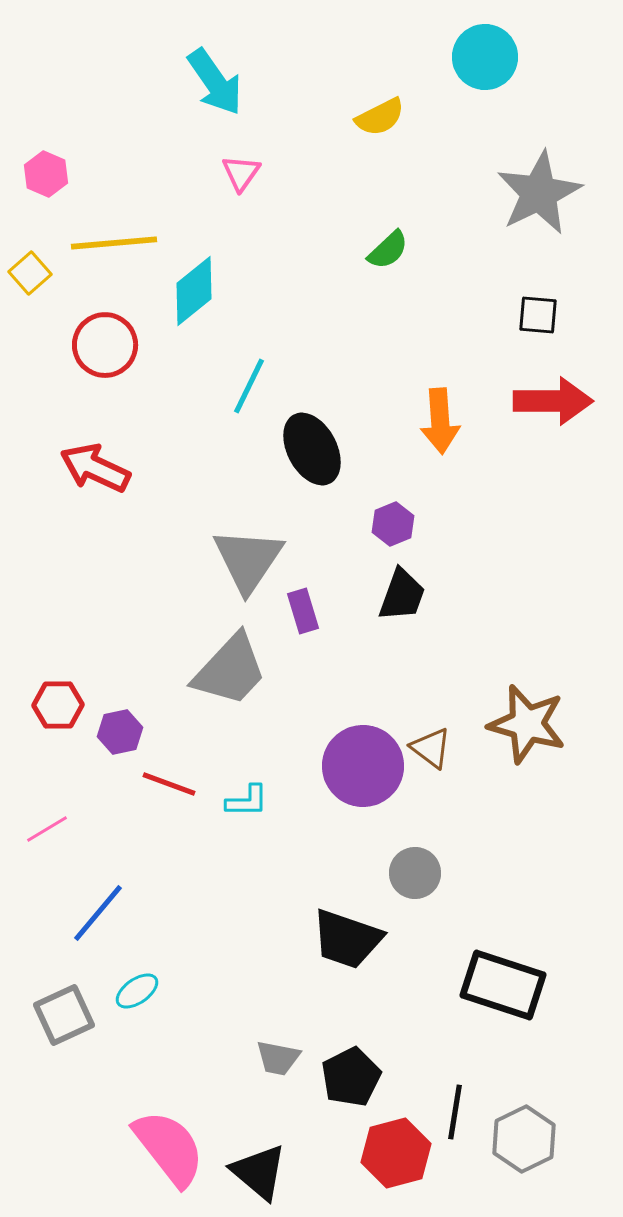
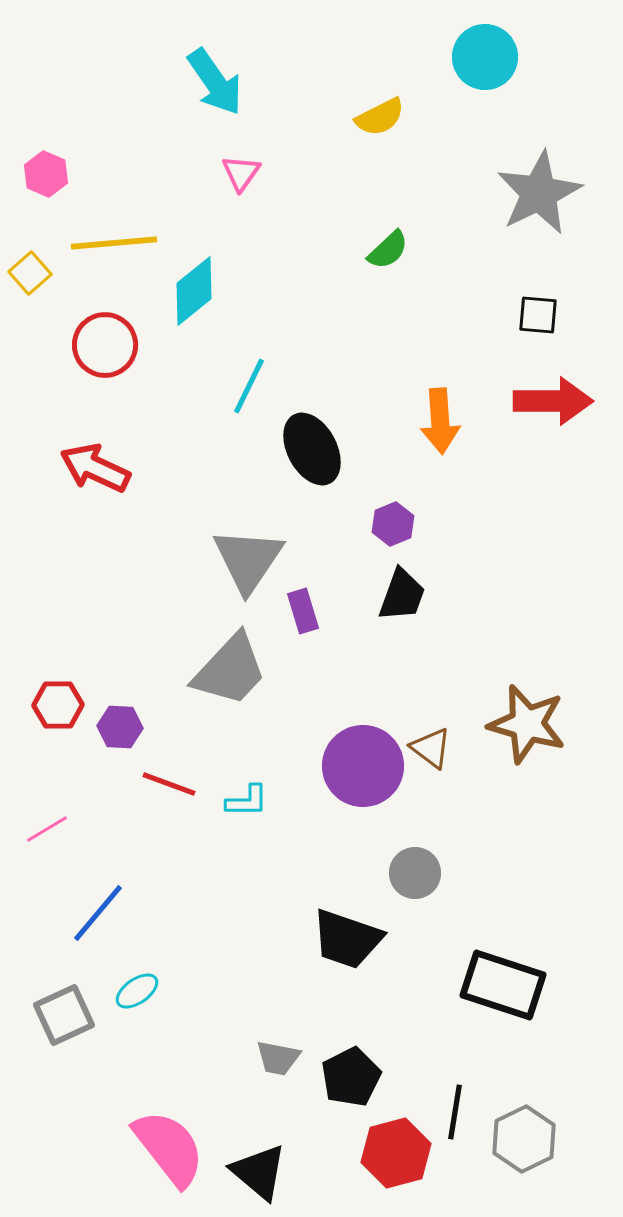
purple hexagon at (120, 732): moved 5 px up; rotated 15 degrees clockwise
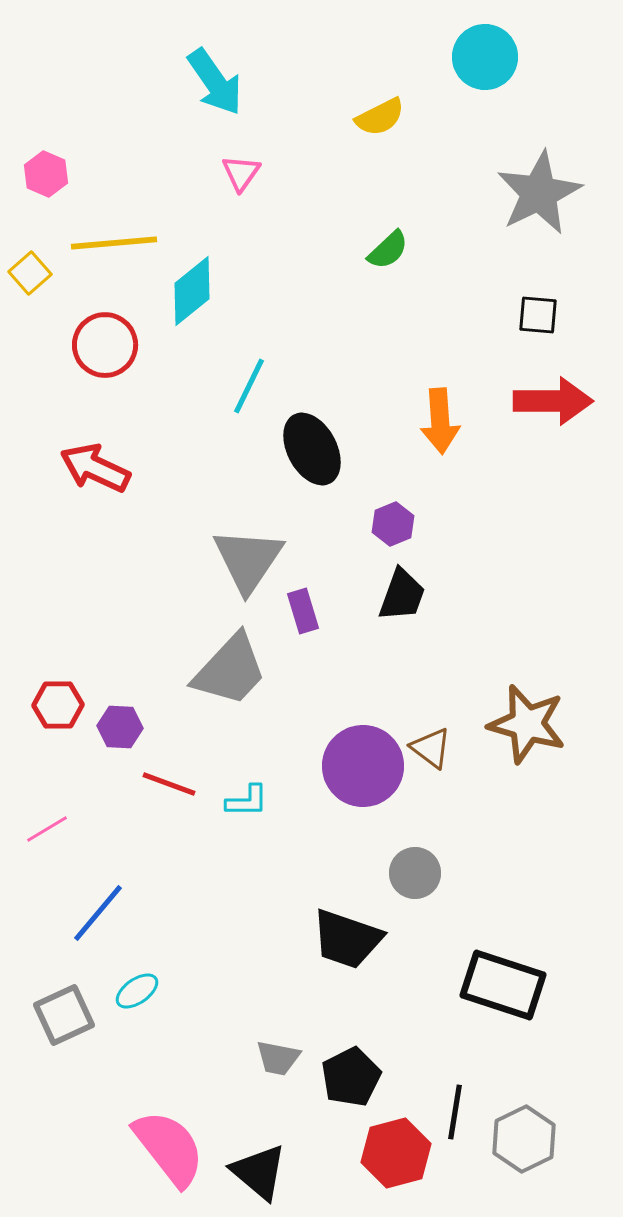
cyan diamond at (194, 291): moved 2 px left
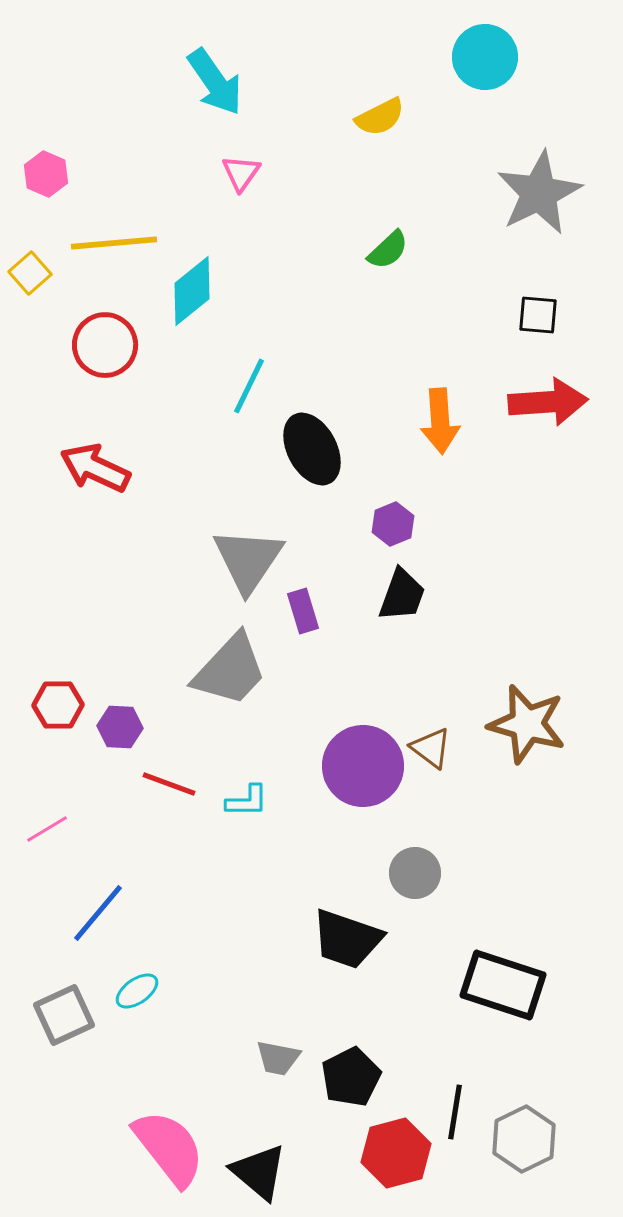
red arrow at (553, 401): moved 5 px left, 1 px down; rotated 4 degrees counterclockwise
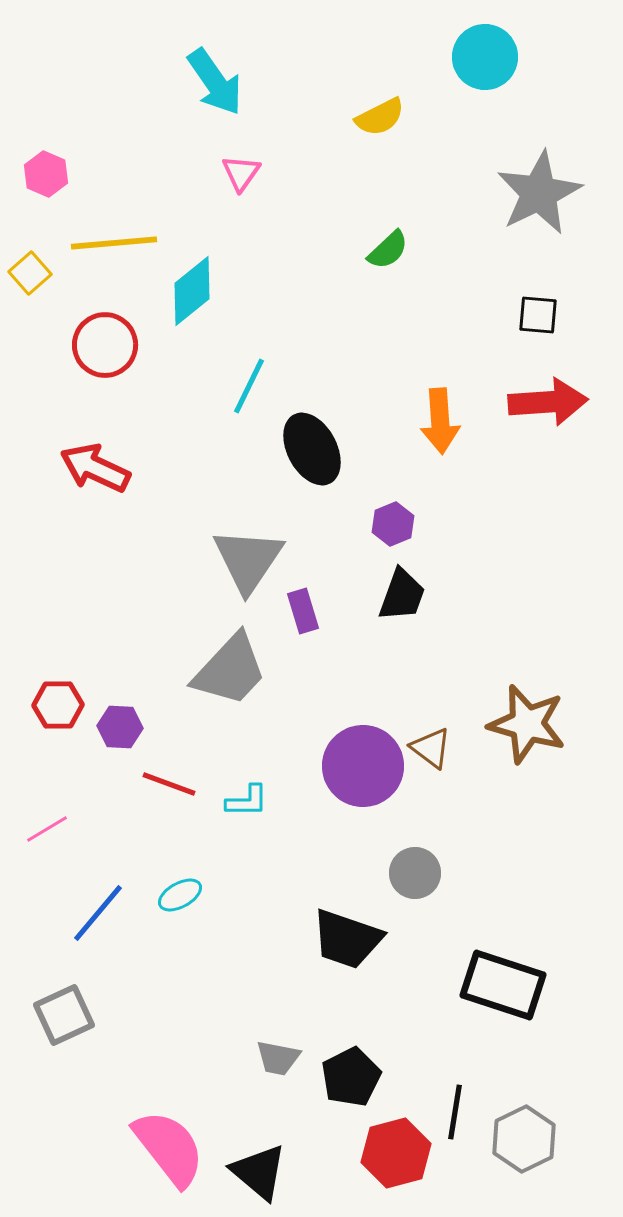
cyan ellipse at (137, 991): moved 43 px right, 96 px up; rotated 6 degrees clockwise
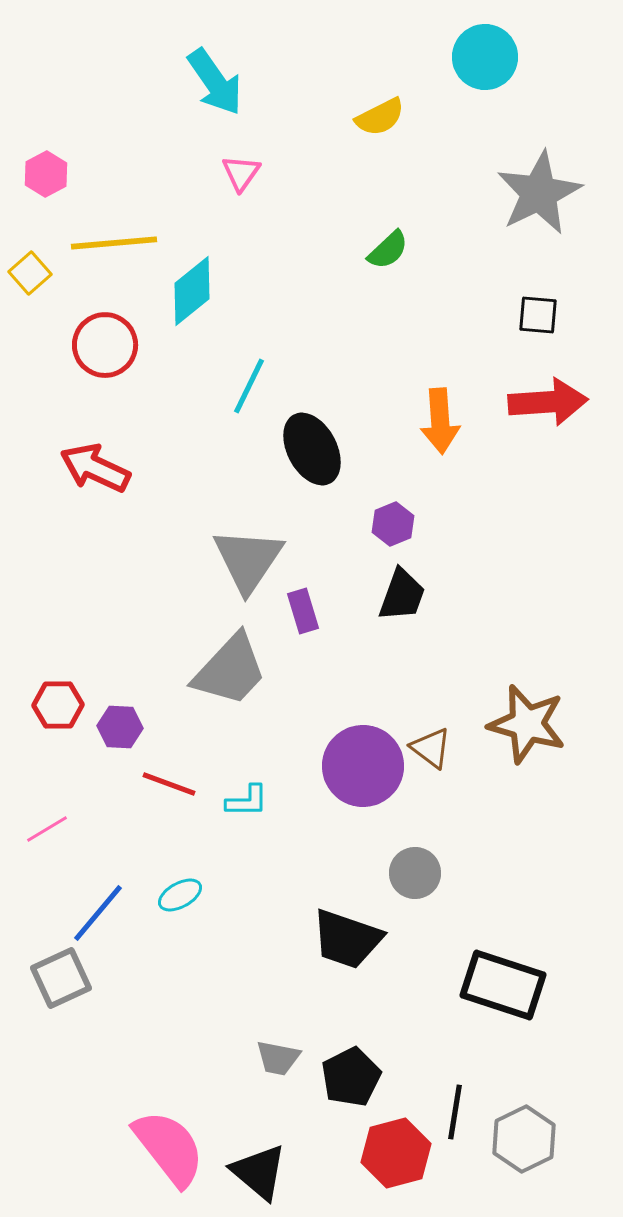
pink hexagon at (46, 174): rotated 9 degrees clockwise
gray square at (64, 1015): moved 3 px left, 37 px up
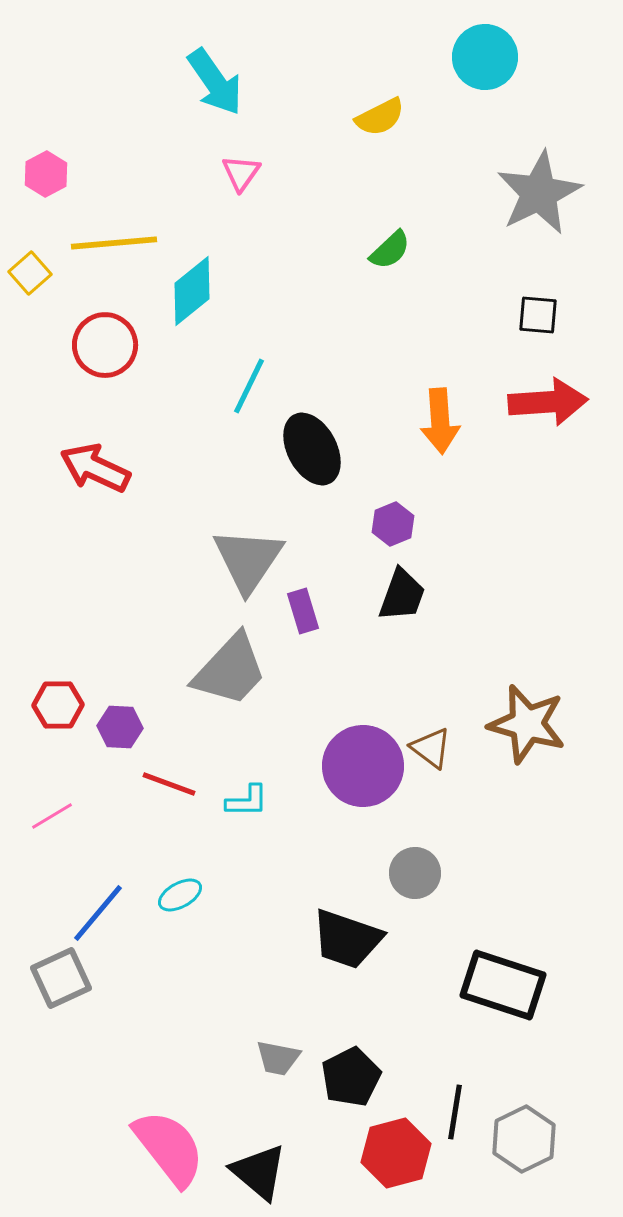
green semicircle at (388, 250): moved 2 px right
pink line at (47, 829): moved 5 px right, 13 px up
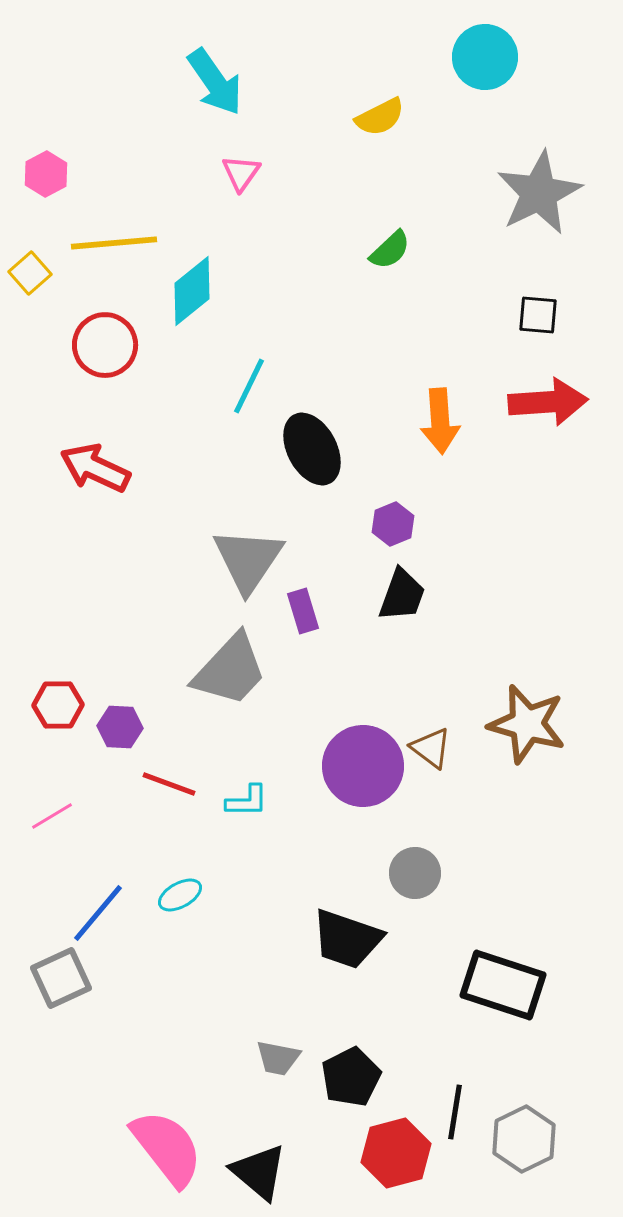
pink semicircle at (169, 1148): moved 2 px left
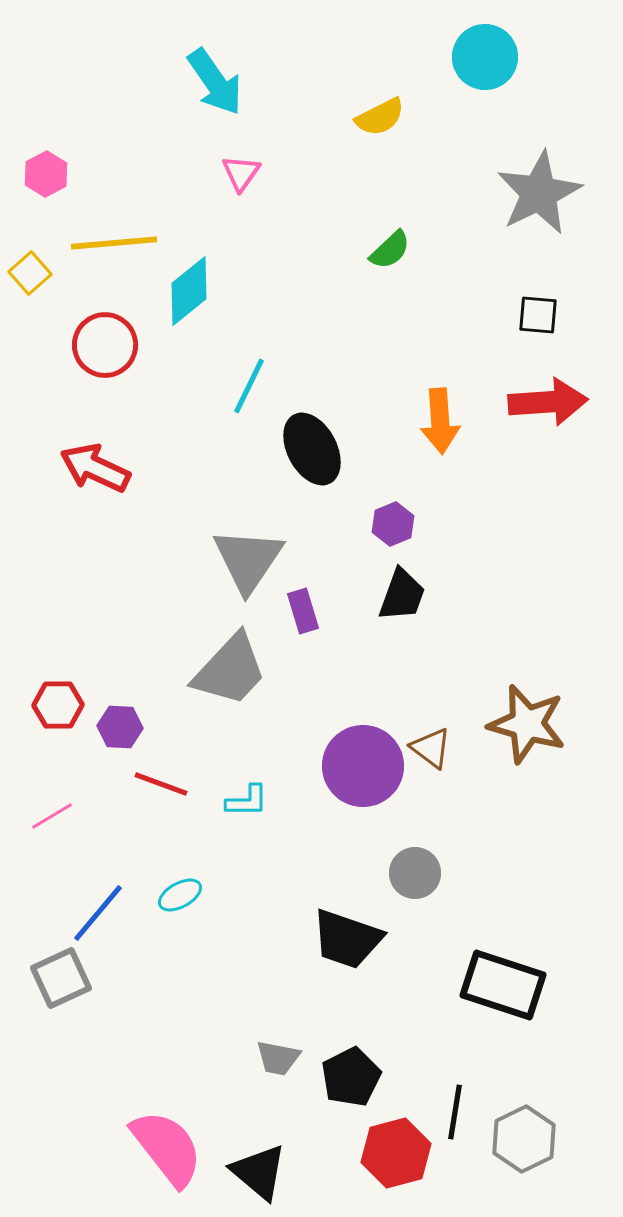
cyan diamond at (192, 291): moved 3 px left
red line at (169, 784): moved 8 px left
